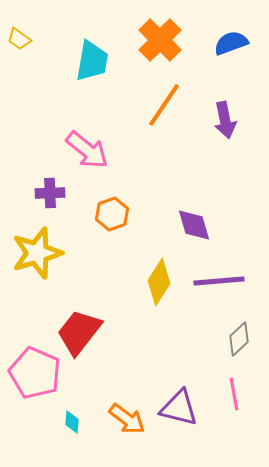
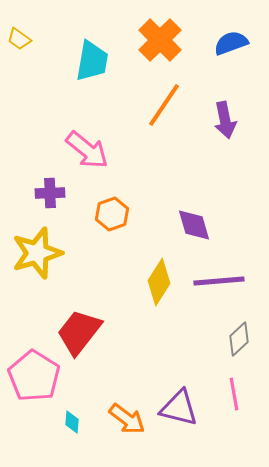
pink pentagon: moved 1 px left, 3 px down; rotated 9 degrees clockwise
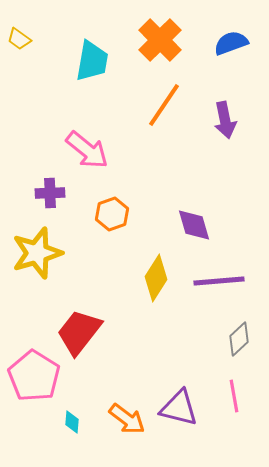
yellow diamond: moved 3 px left, 4 px up
pink line: moved 2 px down
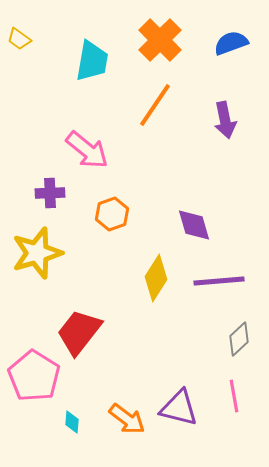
orange line: moved 9 px left
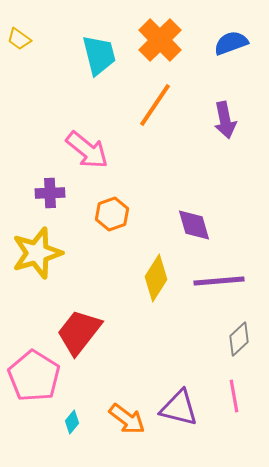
cyan trapezoid: moved 7 px right, 6 px up; rotated 24 degrees counterclockwise
cyan diamond: rotated 35 degrees clockwise
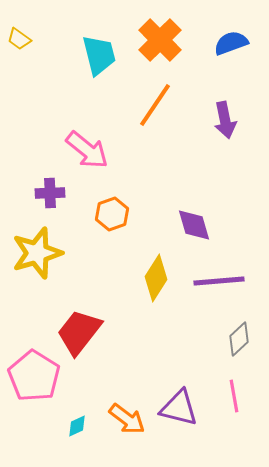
cyan diamond: moved 5 px right, 4 px down; rotated 25 degrees clockwise
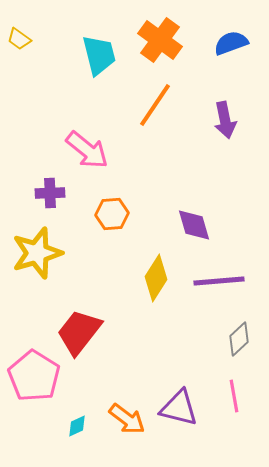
orange cross: rotated 9 degrees counterclockwise
orange hexagon: rotated 16 degrees clockwise
